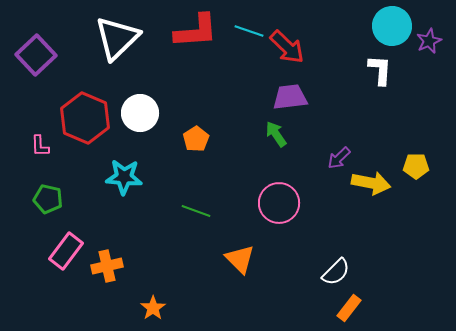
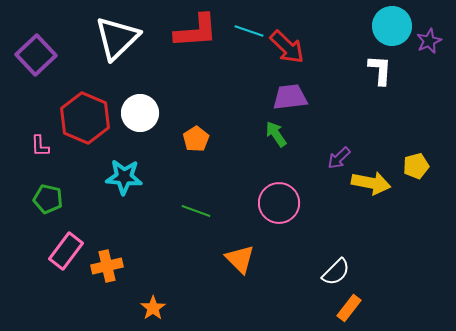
yellow pentagon: rotated 15 degrees counterclockwise
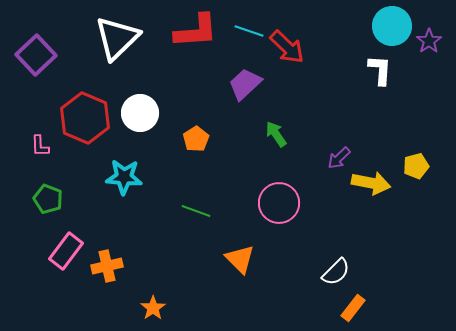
purple star: rotated 10 degrees counterclockwise
purple trapezoid: moved 45 px left, 13 px up; rotated 36 degrees counterclockwise
green pentagon: rotated 8 degrees clockwise
orange rectangle: moved 4 px right
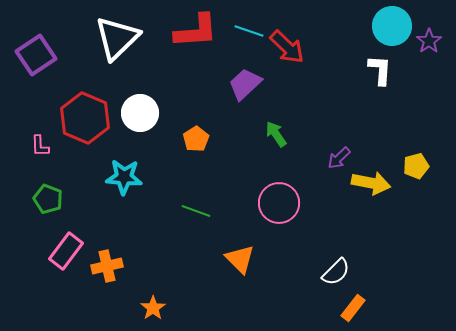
purple square: rotated 9 degrees clockwise
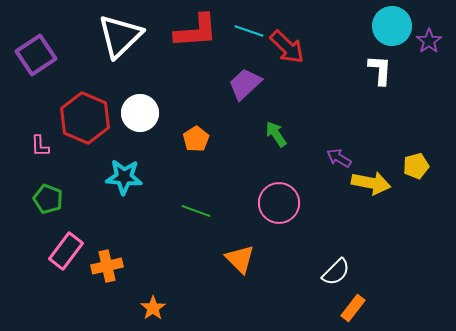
white triangle: moved 3 px right, 2 px up
purple arrow: rotated 75 degrees clockwise
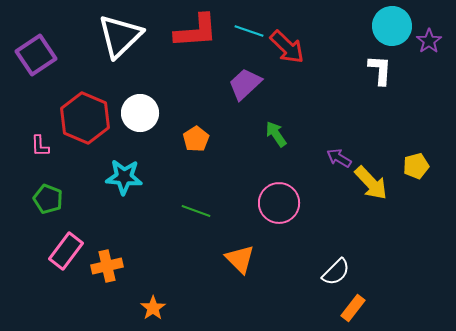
yellow arrow: rotated 36 degrees clockwise
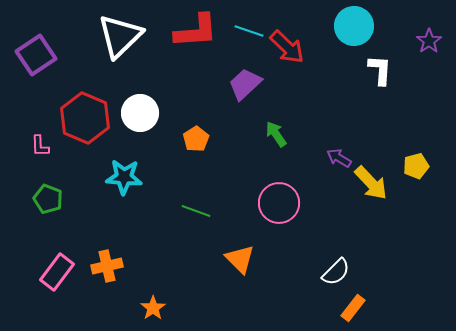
cyan circle: moved 38 px left
pink rectangle: moved 9 px left, 21 px down
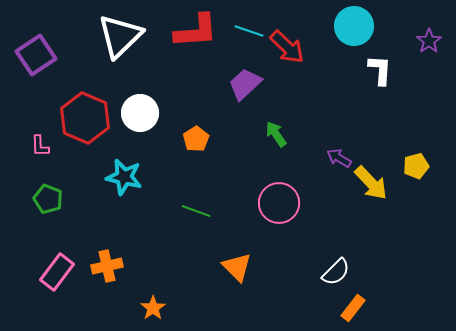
cyan star: rotated 9 degrees clockwise
orange triangle: moved 3 px left, 8 px down
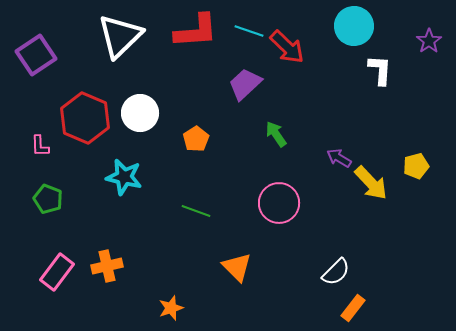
orange star: moved 18 px right; rotated 15 degrees clockwise
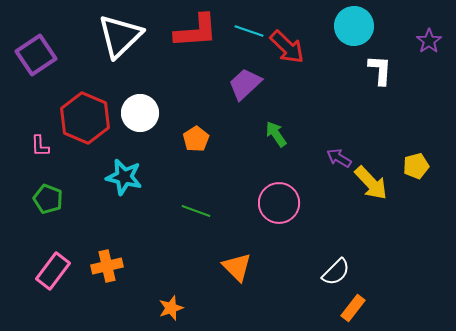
pink rectangle: moved 4 px left, 1 px up
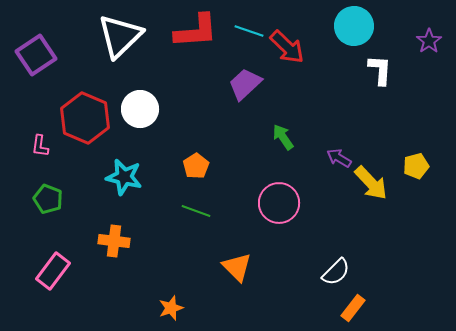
white circle: moved 4 px up
green arrow: moved 7 px right, 3 px down
orange pentagon: moved 27 px down
pink L-shape: rotated 10 degrees clockwise
orange cross: moved 7 px right, 25 px up; rotated 20 degrees clockwise
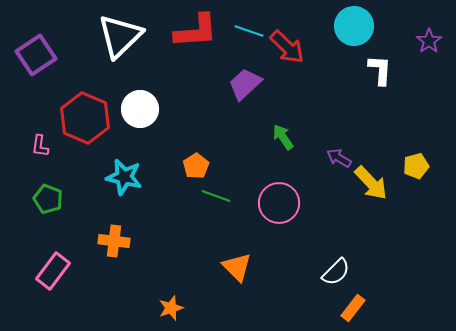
green line: moved 20 px right, 15 px up
